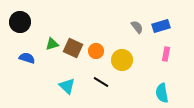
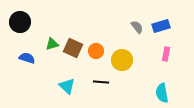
black line: rotated 28 degrees counterclockwise
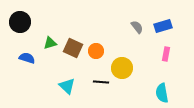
blue rectangle: moved 2 px right
green triangle: moved 2 px left, 1 px up
yellow circle: moved 8 px down
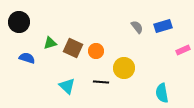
black circle: moved 1 px left
pink rectangle: moved 17 px right, 4 px up; rotated 56 degrees clockwise
yellow circle: moved 2 px right
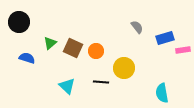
blue rectangle: moved 2 px right, 12 px down
green triangle: rotated 24 degrees counterclockwise
pink rectangle: rotated 16 degrees clockwise
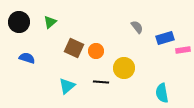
green triangle: moved 21 px up
brown square: moved 1 px right
cyan triangle: rotated 36 degrees clockwise
